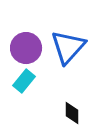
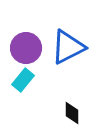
blue triangle: rotated 21 degrees clockwise
cyan rectangle: moved 1 px left, 1 px up
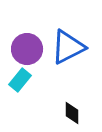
purple circle: moved 1 px right, 1 px down
cyan rectangle: moved 3 px left
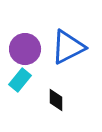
purple circle: moved 2 px left
black diamond: moved 16 px left, 13 px up
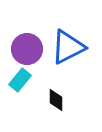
purple circle: moved 2 px right
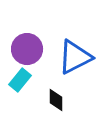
blue triangle: moved 7 px right, 10 px down
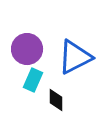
cyan rectangle: moved 13 px right; rotated 15 degrees counterclockwise
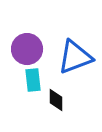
blue triangle: rotated 6 degrees clockwise
cyan rectangle: rotated 30 degrees counterclockwise
